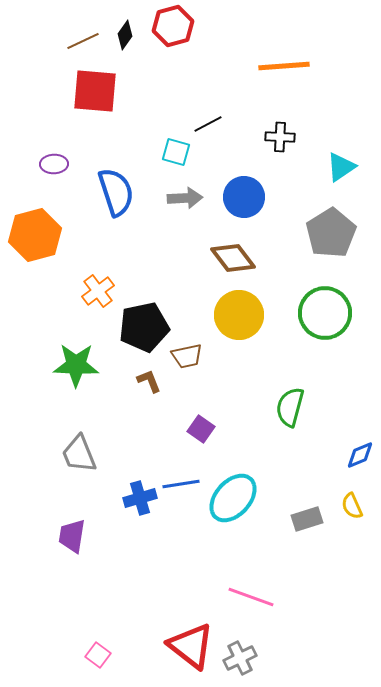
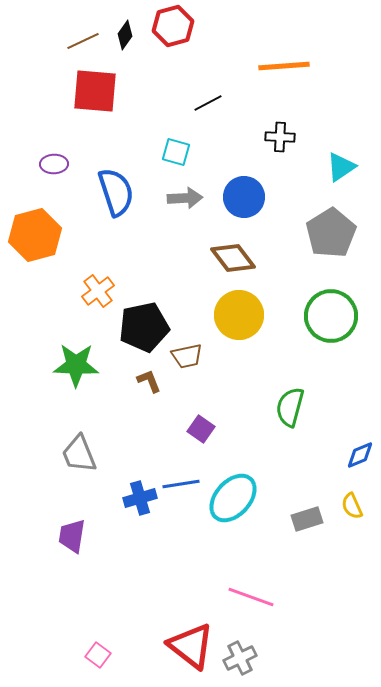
black line: moved 21 px up
green circle: moved 6 px right, 3 px down
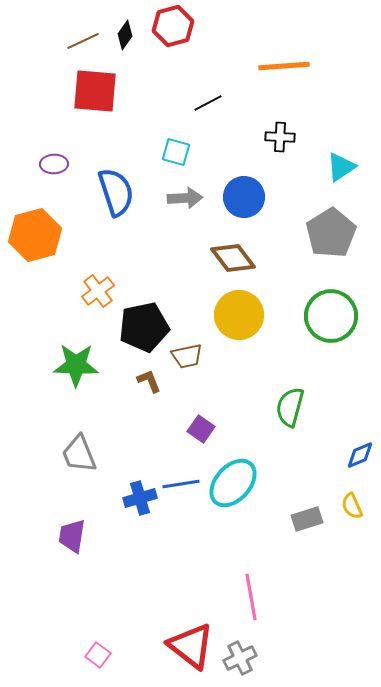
cyan ellipse: moved 15 px up
pink line: rotated 60 degrees clockwise
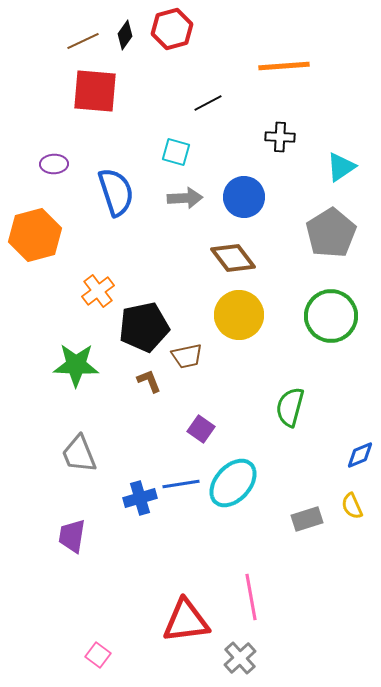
red hexagon: moved 1 px left, 3 px down
red triangle: moved 5 px left, 25 px up; rotated 45 degrees counterclockwise
gray cross: rotated 16 degrees counterclockwise
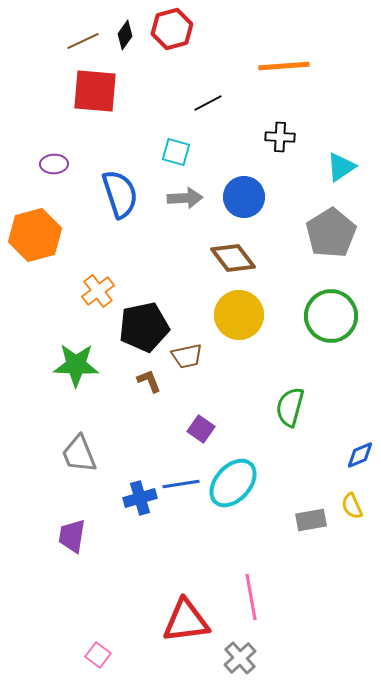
blue semicircle: moved 4 px right, 2 px down
gray rectangle: moved 4 px right, 1 px down; rotated 8 degrees clockwise
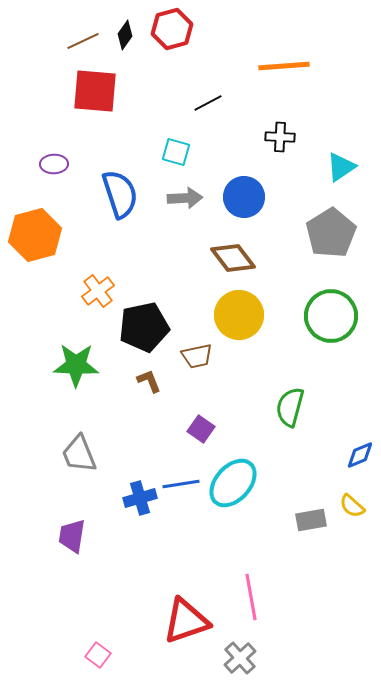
brown trapezoid: moved 10 px right
yellow semicircle: rotated 24 degrees counterclockwise
red triangle: rotated 12 degrees counterclockwise
